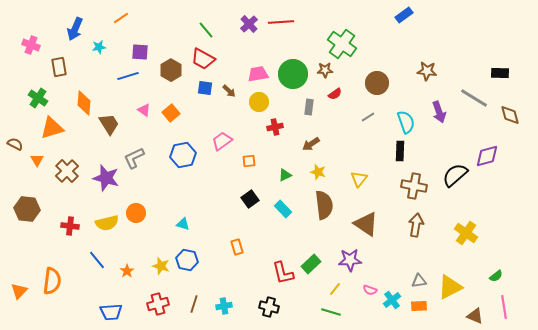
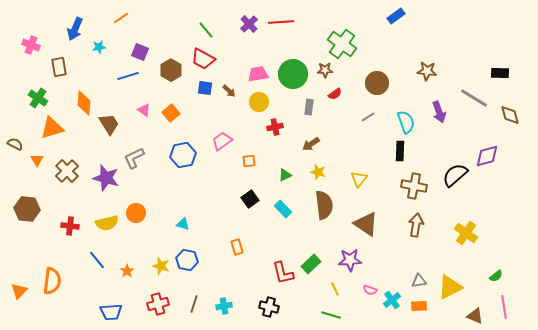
blue rectangle at (404, 15): moved 8 px left, 1 px down
purple square at (140, 52): rotated 18 degrees clockwise
yellow line at (335, 289): rotated 64 degrees counterclockwise
green line at (331, 312): moved 3 px down
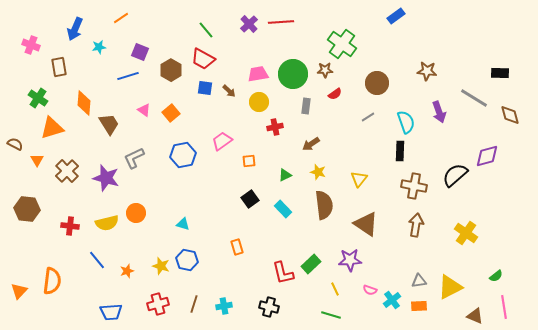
gray rectangle at (309, 107): moved 3 px left, 1 px up
orange star at (127, 271): rotated 16 degrees clockwise
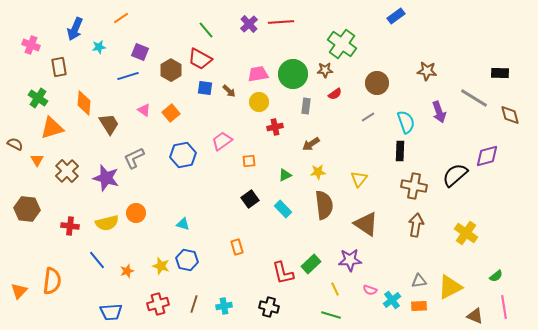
red trapezoid at (203, 59): moved 3 px left
yellow star at (318, 172): rotated 21 degrees counterclockwise
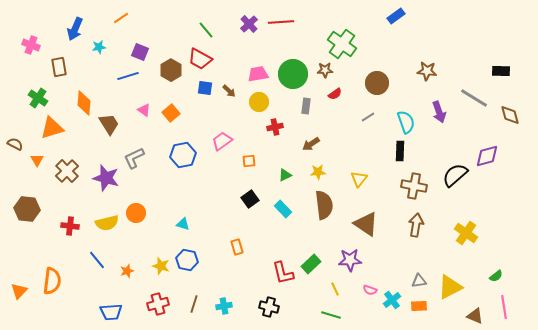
black rectangle at (500, 73): moved 1 px right, 2 px up
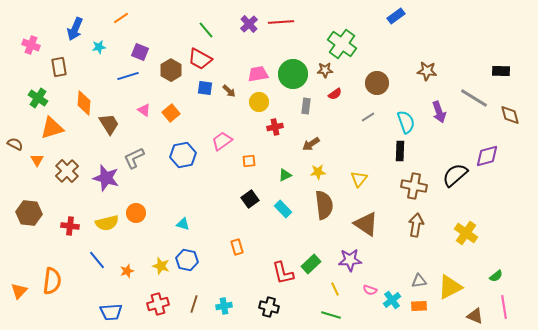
brown hexagon at (27, 209): moved 2 px right, 4 px down
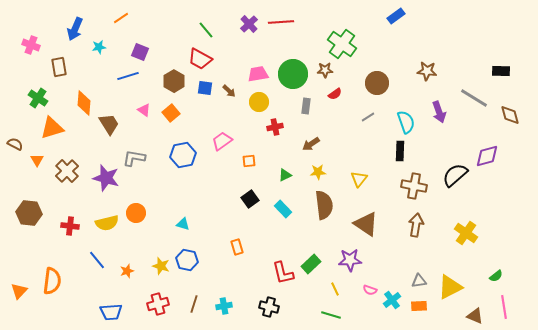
brown hexagon at (171, 70): moved 3 px right, 11 px down
gray L-shape at (134, 158): rotated 35 degrees clockwise
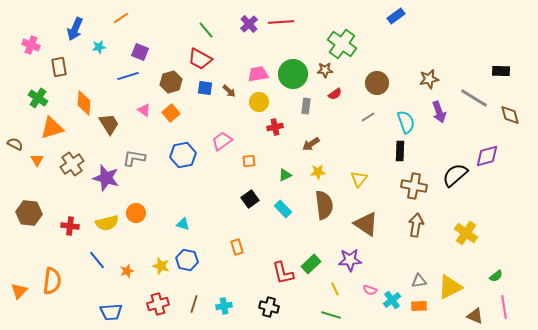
brown star at (427, 71): moved 2 px right, 8 px down; rotated 18 degrees counterclockwise
brown hexagon at (174, 81): moved 3 px left, 1 px down; rotated 15 degrees clockwise
brown cross at (67, 171): moved 5 px right, 7 px up; rotated 10 degrees clockwise
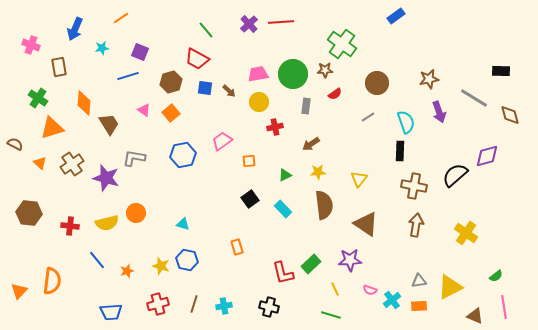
cyan star at (99, 47): moved 3 px right, 1 px down
red trapezoid at (200, 59): moved 3 px left
orange triangle at (37, 160): moved 3 px right, 3 px down; rotated 16 degrees counterclockwise
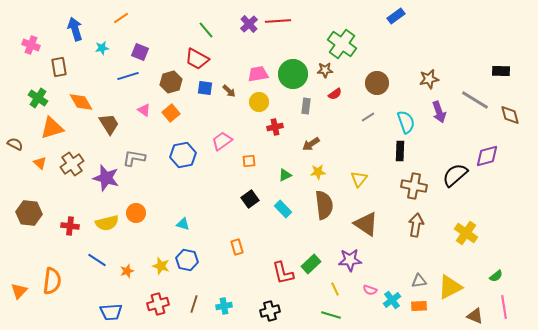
red line at (281, 22): moved 3 px left, 1 px up
blue arrow at (75, 29): rotated 140 degrees clockwise
gray line at (474, 98): moved 1 px right, 2 px down
orange diamond at (84, 103): moved 3 px left, 1 px up; rotated 35 degrees counterclockwise
blue line at (97, 260): rotated 18 degrees counterclockwise
black cross at (269, 307): moved 1 px right, 4 px down; rotated 30 degrees counterclockwise
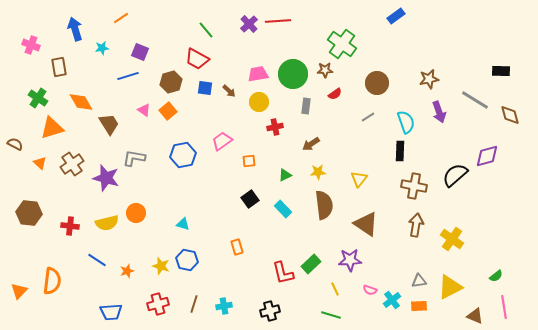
orange square at (171, 113): moved 3 px left, 2 px up
yellow cross at (466, 233): moved 14 px left, 6 px down
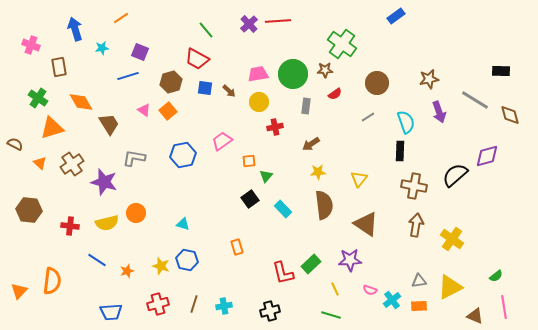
green triangle at (285, 175): moved 19 px left, 1 px down; rotated 24 degrees counterclockwise
purple star at (106, 178): moved 2 px left, 4 px down
brown hexagon at (29, 213): moved 3 px up
